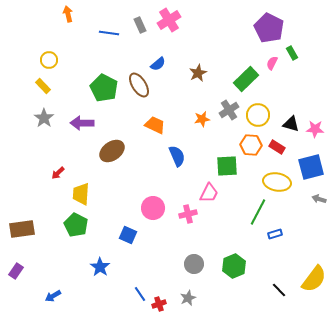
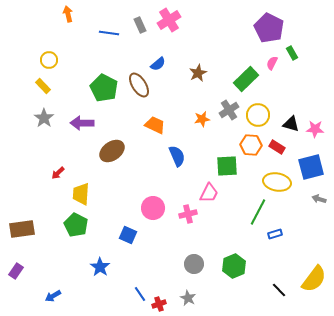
gray star at (188, 298): rotated 21 degrees counterclockwise
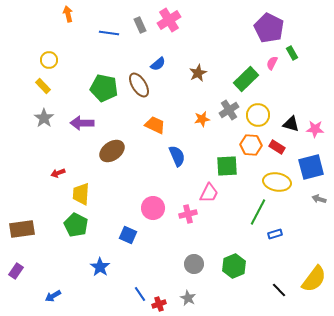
green pentagon at (104, 88): rotated 16 degrees counterclockwise
red arrow at (58, 173): rotated 24 degrees clockwise
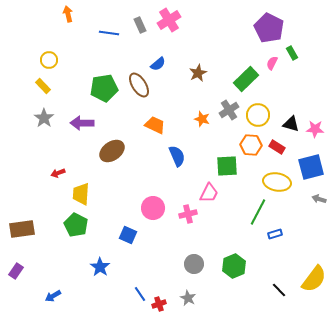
green pentagon at (104, 88): rotated 20 degrees counterclockwise
orange star at (202, 119): rotated 28 degrees clockwise
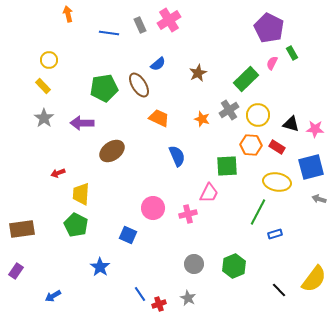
orange trapezoid at (155, 125): moved 4 px right, 7 px up
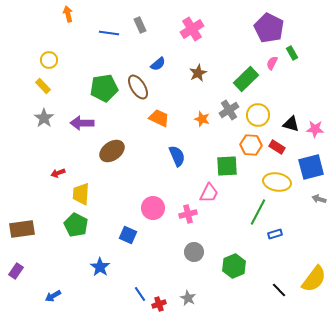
pink cross at (169, 20): moved 23 px right, 9 px down
brown ellipse at (139, 85): moved 1 px left, 2 px down
gray circle at (194, 264): moved 12 px up
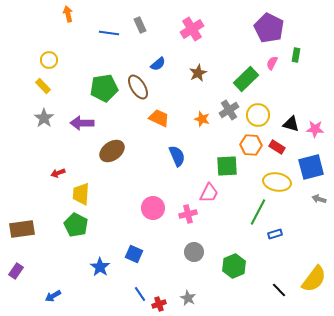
green rectangle at (292, 53): moved 4 px right, 2 px down; rotated 40 degrees clockwise
blue square at (128, 235): moved 6 px right, 19 px down
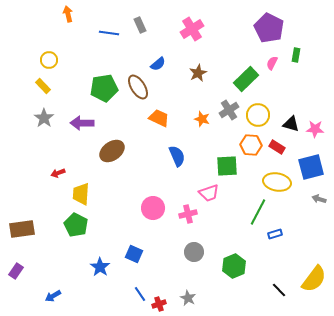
pink trapezoid at (209, 193): rotated 45 degrees clockwise
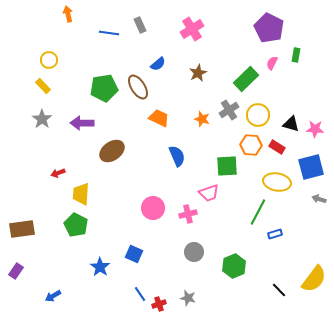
gray star at (44, 118): moved 2 px left, 1 px down
gray star at (188, 298): rotated 14 degrees counterclockwise
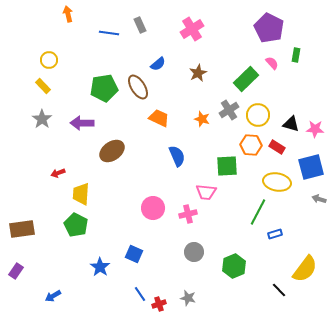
pink semicircle at (272, 63): rotated 112 degrees clockwise
pink trapezoid at (209, 193): moved 3 px left, 1 px up; rotated 25 degrees clockwise
yellow semicircle at (314, 279): moved 9 px left, 10 px up
